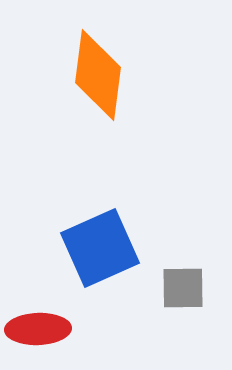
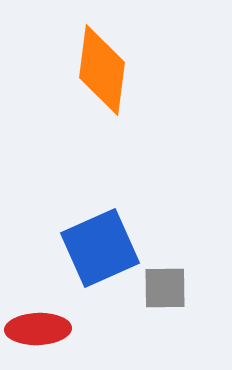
orange diamond: moved 4 px right, 5 px up
gray square: moved 18 px left
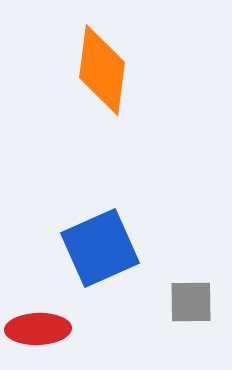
gray square: moved 26 px right, 14 px down
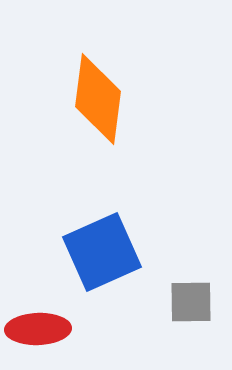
orange diamond: moved 4 px left, 29 px down
blue square: moved 2 px right, 4 px down
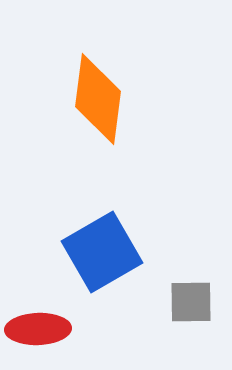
blue square: rotated 6 degrees counterclockwise
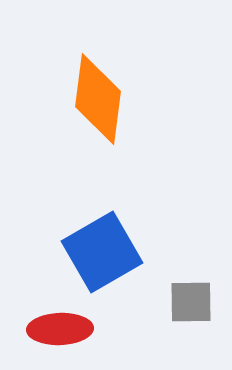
red ellipse: moved 22 px right
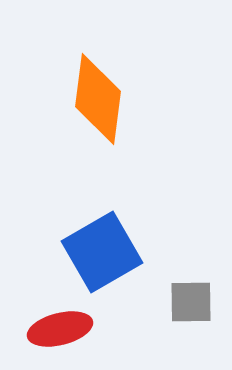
red ellipse: rotated 12 degrees counterclockwise
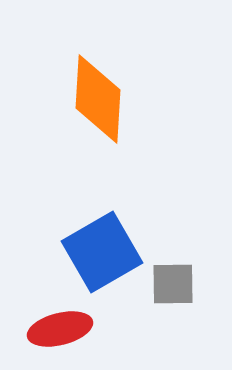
orange diamond: rotated 4 degrees counterclockwise
gray square: moved 18 px left, 18 px up
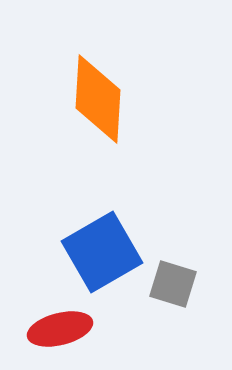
gray square: rotated 18 degrees clockwise
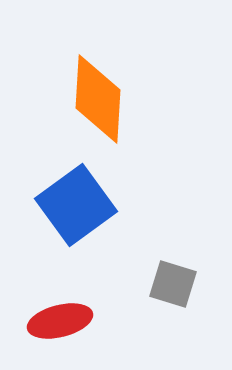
blue square: moved 26 px left, 47 px up; rotated 6 degrees counterclockwise
red ellipse: moved 8 px up
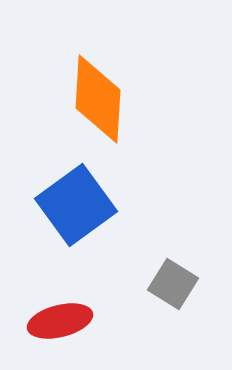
gray square: rotated 15 degrees clockwise
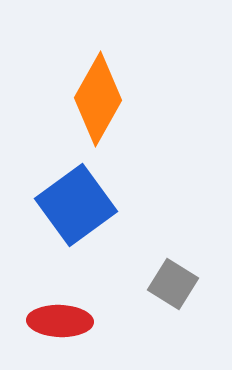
orange diamond: rotated 26 degrees clockwise
red ellipse: rotated 16 degrees clockwise
